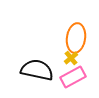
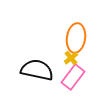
pink rectangle: rotated 25 degrees counterclockwise
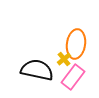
orange ellipse: moved 6 px down
yellow cross: moved 7 px left, 1 px down
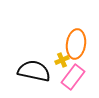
yellow cross: moved 2 px left, 1 px down; rotated 16 degrees clockwise
black semicircle: moved 3 px left, 1 px down
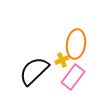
black semicircle: rotated 56 degrees counterclockwise
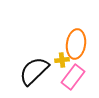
yellow cross: rotated 16 degrees clockwise
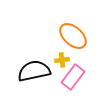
orange ellipse: moved 3 px left, 8 px up; rotated 56 degrees counterclockwise
black semicircle: rotated 32 degrees clockwise
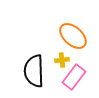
black semicircle: rotated 80 degrees counterclockwise
pink rectangle: moved 1 px right
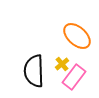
orange ellipse: moved 4 px right
yellow cross: moved 4 px down; rotated 32 degrees counterclockwise
